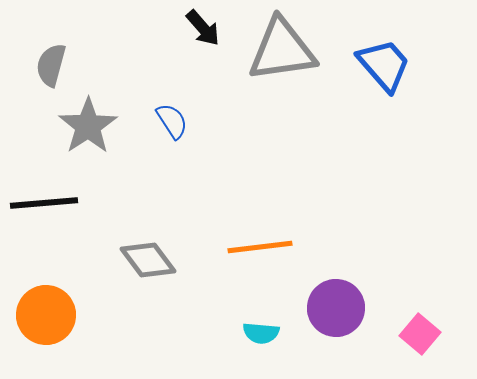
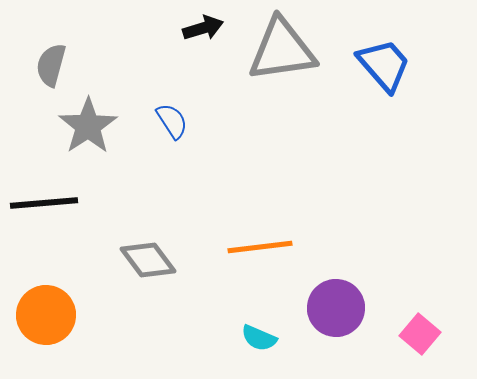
black arrow: rotated 66 degrees counterclockwise
cyan semicircle: moved 2 px left, 5 px down; rotated 18 degrees clockwise
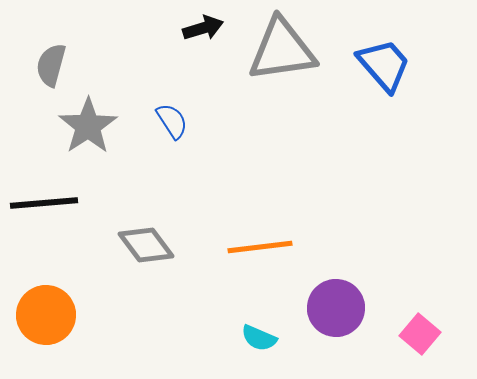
gray diamond: moved 2 px left, 15 px up
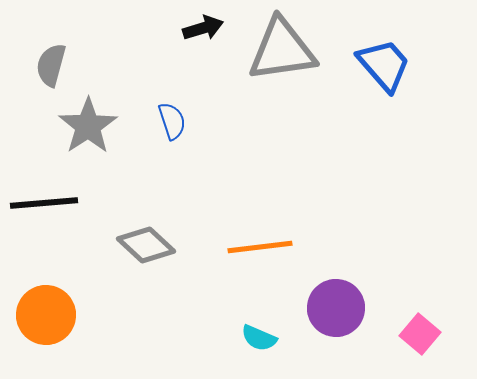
blue semicircle: rotated 15 degrees clockwise
gray diamond: rotated 10 degrees counterclockwise
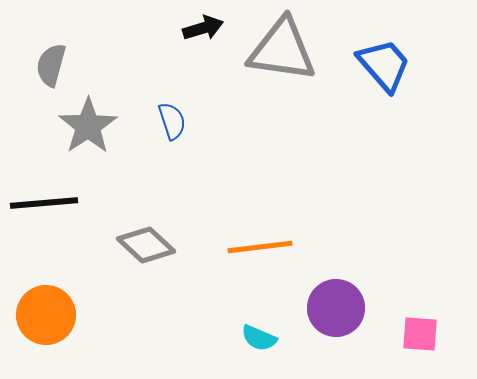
gray triangle: rotated 16 degrees clockwise
pink square: rotated 36 degrees counterclockwise
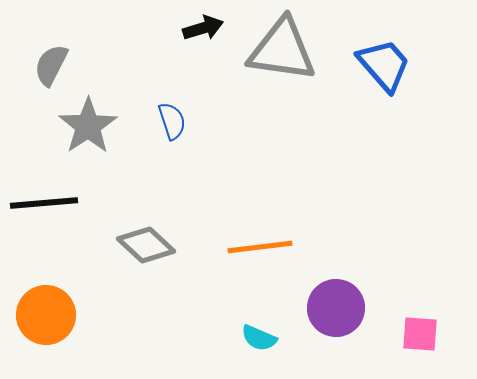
gray semicircle: rotated 12 degrees clockwise
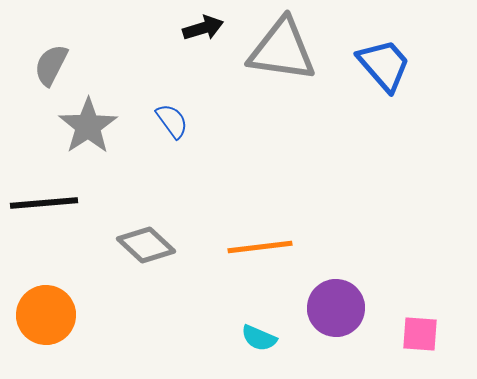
blue semicircle: rotated 18 degrees counterclockwise
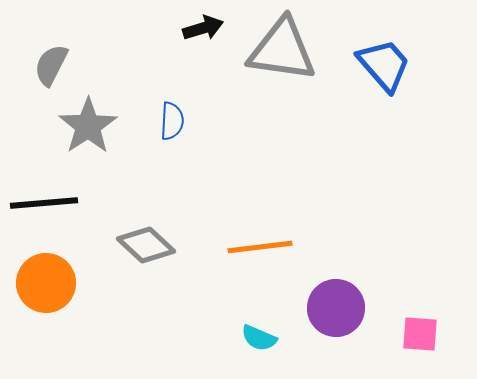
blue semicircle: rotated 39 degrees clockwise
orange circle: moved 32 px up
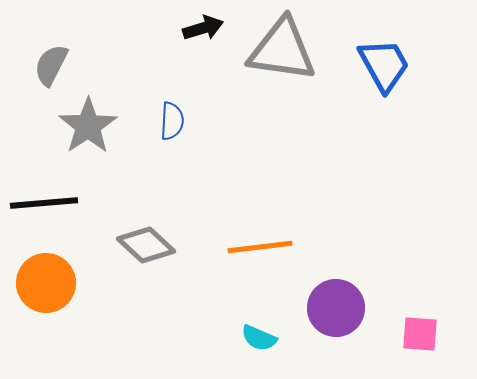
blue trapezoid: rotated 12 degrees clockwise
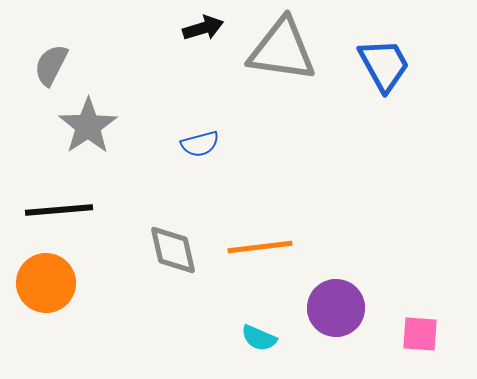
blue semicircle: moved 28 px right, 23 px down; rotated 72 degrees clockwise
black line: moved 15 px right, 7 px down
gray diamond: moved 27 px right, 5 px down; rotated 34 degrees clockwise
